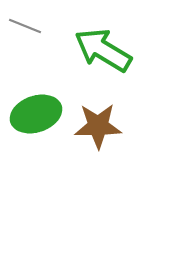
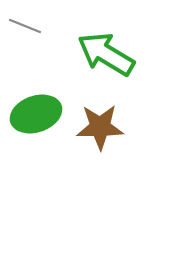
green arrow: moved 3 px right, 4 px down
brown star: moved 2 px right, 1 px down
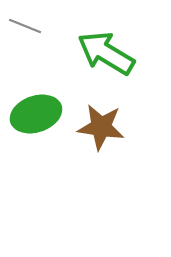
green arrow: moved 1 px up
brown star: moved 1 px right; rotated 9 degrees clockwise
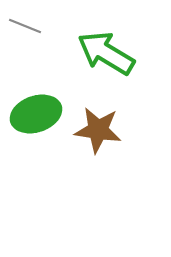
brown star: moved 3 px left, 3 px down
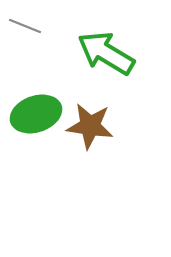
brown star: moved 8 px left, 4 px up
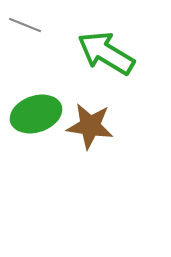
gray line: moved 1 px up
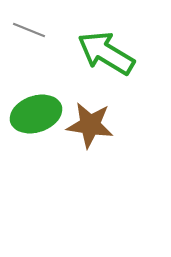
gray line: moved 4 px right, 5 px down
brown star: moved 1 px up
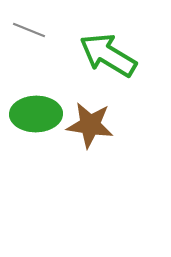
green arrow: moved 2 px right, 2 px down
green ellipse: rotated 18 degrees clockwise
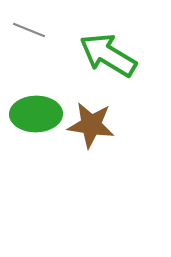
brown star: moved 1 px right
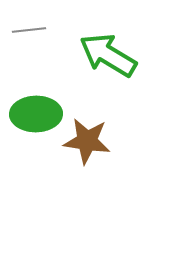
gray line: rotated 28 degrees counterclockwise
brown star: moved 4 px left, 16 px down
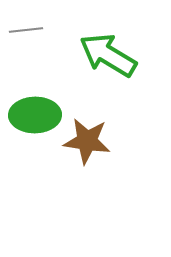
gray line: moved 3 px left
green ellipse: moved 1 px left, 1 px down
